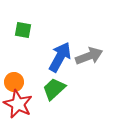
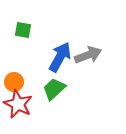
gray arrow: moved 1 px left, 1 px up
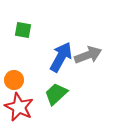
blue arrow: moved 1 px right
orange circle: moved 2 px up
green trapezoid: moved 2 px right, 5 px down
red star: moved 1 px right, 3 px down
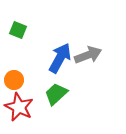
green square: moved 5 px left; rotated 12 degrees clockwise
blue arrow: moved 1 px left, 1 px down
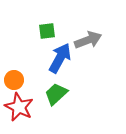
green square: moved 29 px right, 1 px down; rotated 30 degrees counterclockwise
gray arrow: moved 15 px up
